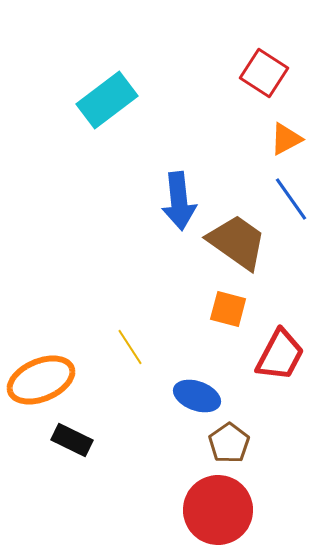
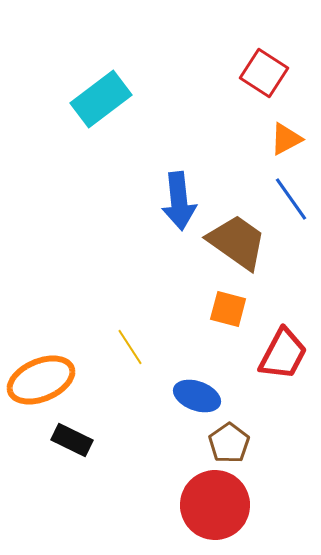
cyan rectangle: moved 6 px left, 1 px up
red trapezoid: moved 3 px right, 1 px up
red circle: moved 3 px left, 5 px up
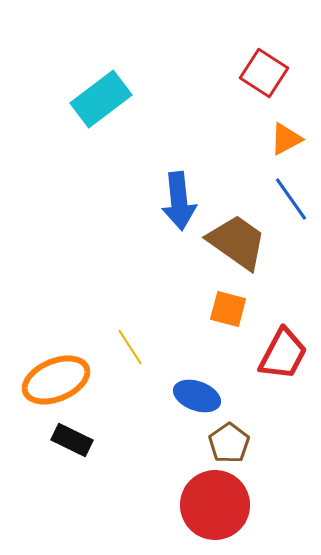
orange ellipse: moved 15 px right
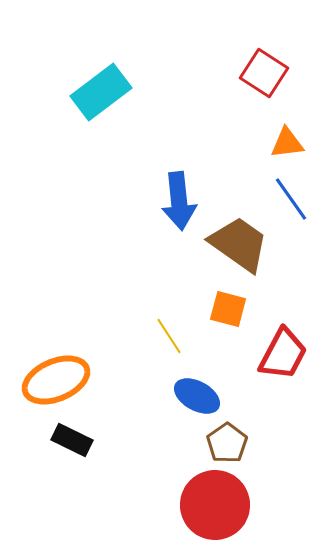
cyan rectangle: moved 7 px up
orange triangle: moved 1 px right, 4 px down; rotated 21 degrees clockwise
brown trapezoid: moved 2 px right, 2 px down
yellow line: moved 39 px right, 11 px up
blue ellipse: rotated 9 degrees clockwise
brown pentagon: moved 2 px left
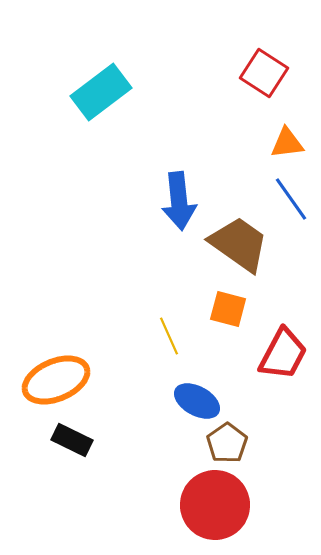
yellow line: rotated 9 degrees clockwise
blue ellipse: moved 5 px down
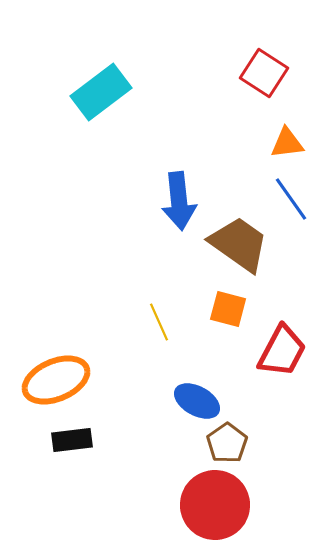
yellow line: moved 10 px left, 14 px up
red trapezoid: moved 1 px left, 3 px up
black rectangle: rotated 33 degrees counterclockwise
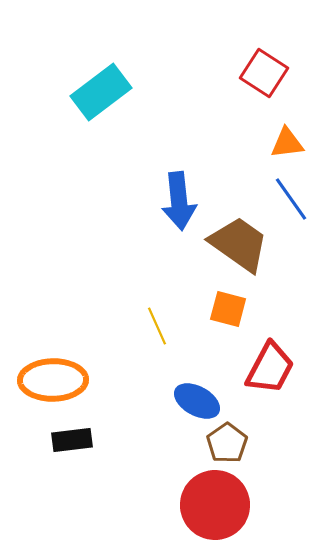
yellow line: moved 2 px left, 4 px down
red trapezoid: moved 12 px left, 17 px down
orange ellipse: moved 3 px left; rotated 22 degrees clockwise
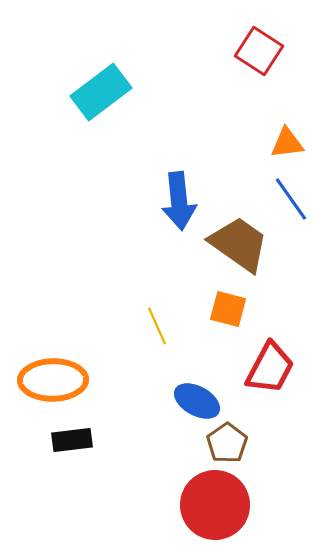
red square: moved 5 px left, 22 px up
